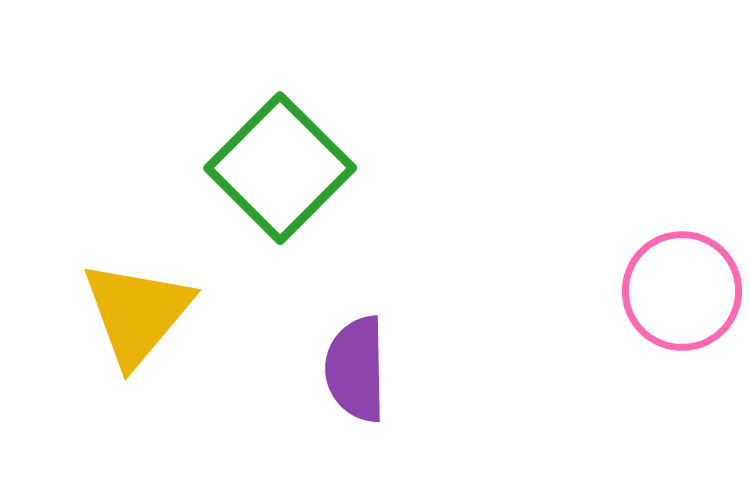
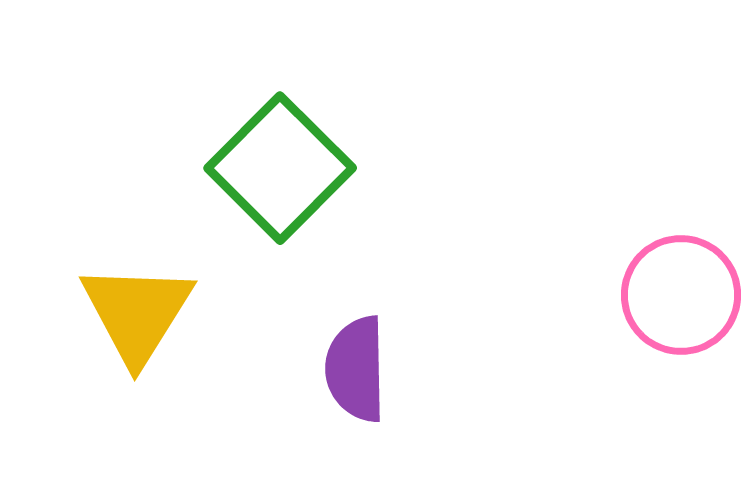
pink circle: moved 1 px left, 4 px down
yellow triangle: rotated 8 degrees counterclockwise
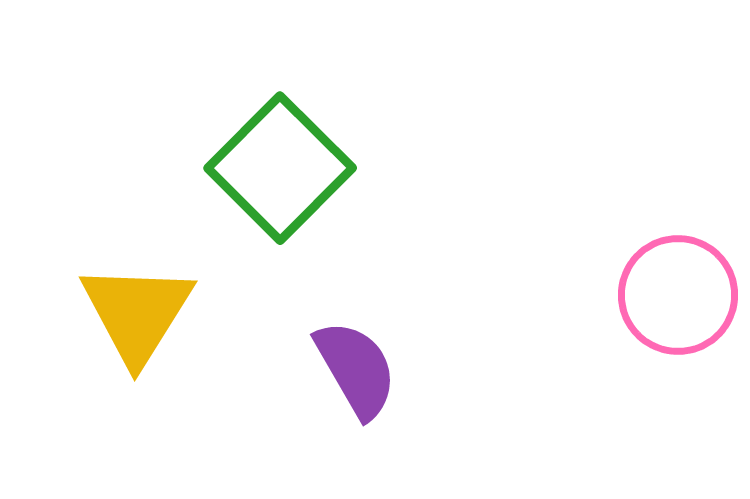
pink circle: moved 3 px left
purple semicircle: rotated 151 degrees clockwise
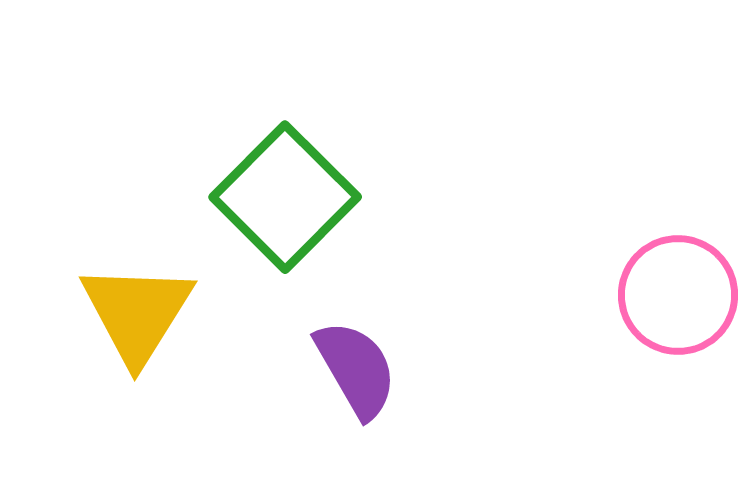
green square: moved 5 px right, 29 px down
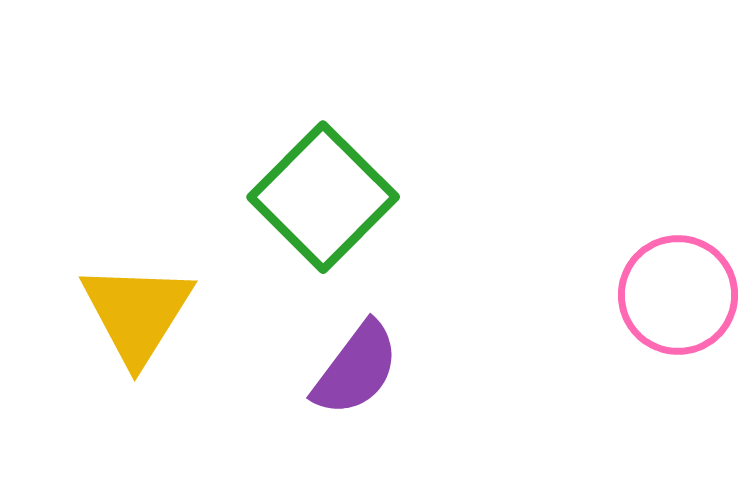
green square: moved 38 px right
purple semicircle: rotated 67 degrees clockwise
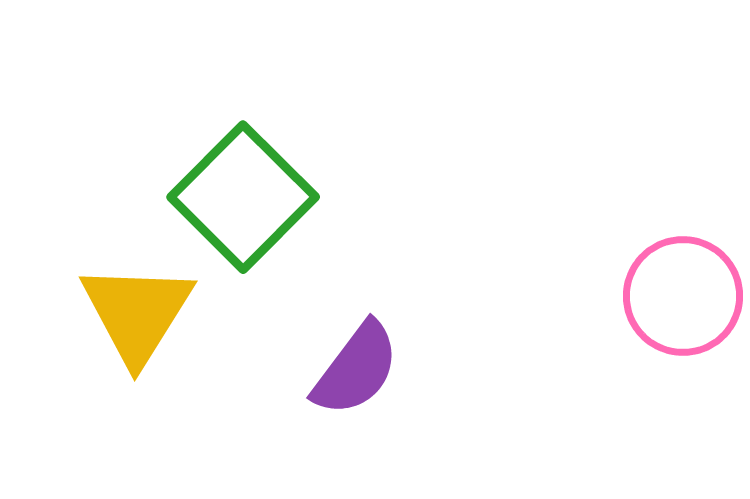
green square: moved 80 px left
pink circle: moved 5 px right, 1 px down
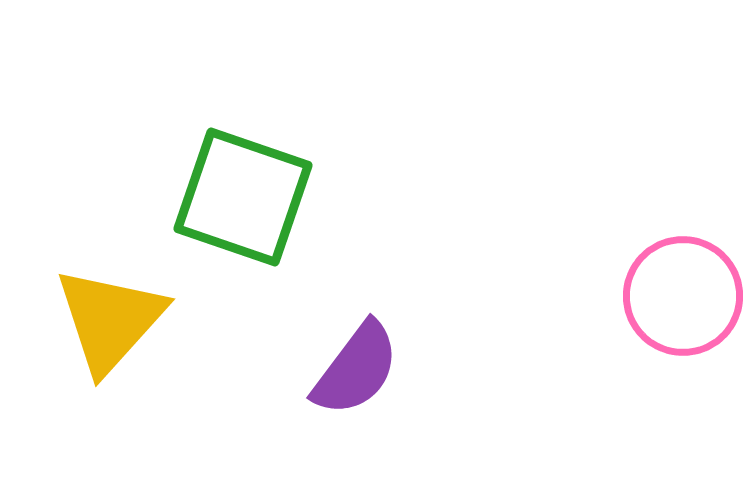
green square: rotated 26 degrees counterclockwise
yellow triangle: moved 27 px left, 7 px down; rotated 10 degrees clockwise
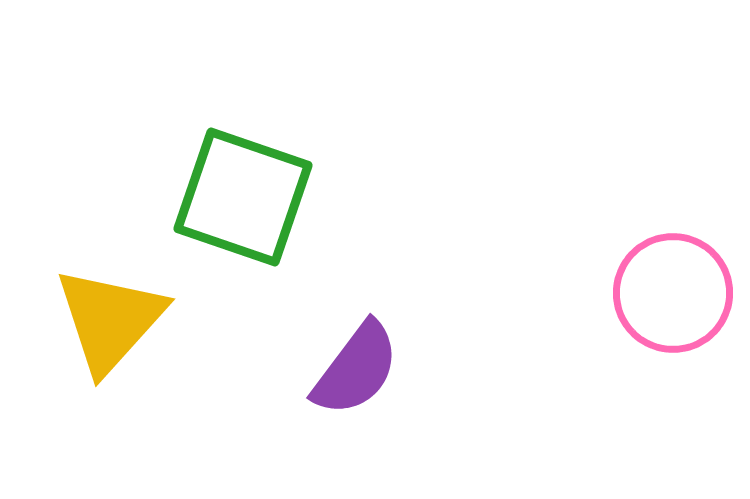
pink circle: moved 10 px left, 3 px up
